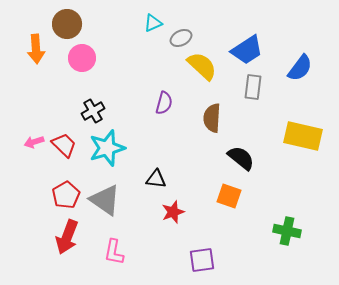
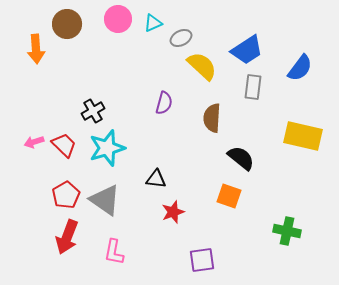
pink circle: moved 36 px right, 39 px up
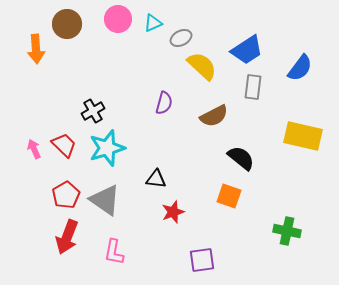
brown semicircle: moved 2 px right, 2 px up; rotated 120 degrees counterclockwise
pink arrow: moved 7 px down; rotated 84 degrees clockwise
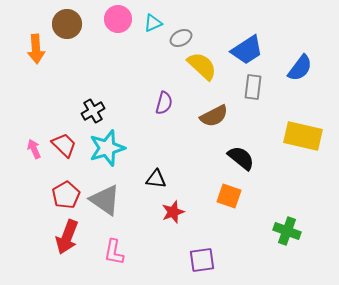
green cross: rotated 8 degrees clockwise
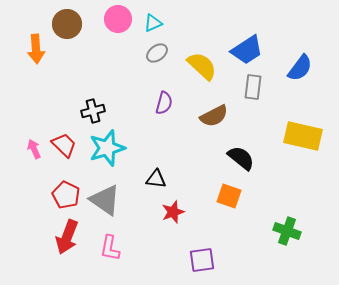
gray ellipse: moved 24 px left, 15 px down; rotated 10 degrees counterclockwise
black cross: rotated 15 degrees clockwise
red pentagon: rotated 16 degrees counterclockwise
pink L-shape: moved 4 px left, 4 px up
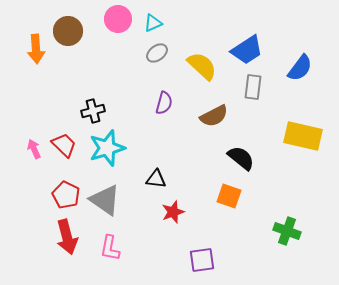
brown circle: moved 1 px right, 7 px down
red arrow: rotated 36 degrees counterclockwise
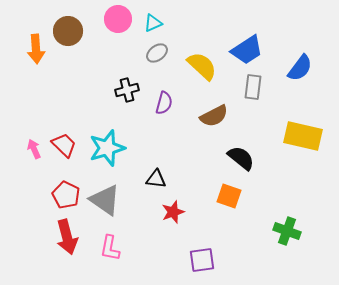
black cross: moved 34 px right, 21 px up
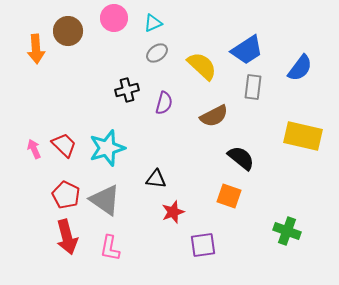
pink circle: moved 4 px left, 1 px up
purple square: moved 1 px right, 15 px up
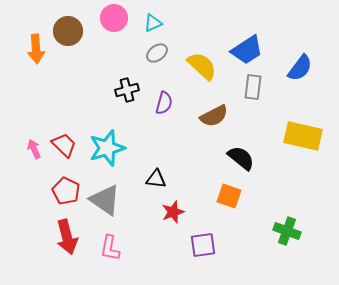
red pentagon: moved 4 px up
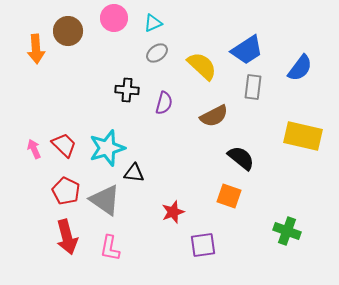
black cross: rotated 20 degrees clockwise
black triangle: moved 22 px left, 6 px up
